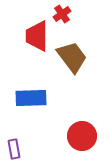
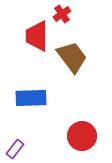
purple rectangle: moved 1 px right; rotated 48 degrees clockwise
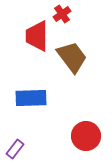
red circle: moved 4 px right
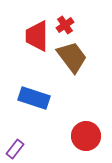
red cross: moved 3 px right, 11 px down
blue rectangle: moved 3 px right; rotated 20 degrees clockwise
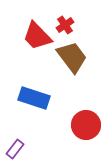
red trapezoid: rotated 44 degrees counterclockwise
red circle: moved 11 px up
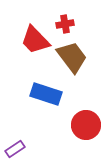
red cross: moved 1 px up; rotated 24 degrees clockwise
red trapezoid: moved 2 px left, 4 px down
blue rectangle: moved 12 px right, 4 px up
purple rectangle: rotated 18 degrees clockwise
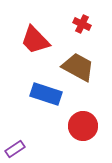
red cross: moved 17 px right; rotated 36 degrees clockwise
brown trapezoid: moved 6 px right, 10 px down; rotated 24 degrees counterclockwise
red circle: moved 3 px left, 1 px down
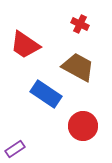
red cross: moved 2 px left
red trapezoid: moved 10 px left, 5 px down; rotated 12 degrees counterclockwise
blue rectangle: rotated 16 degrees clockwise
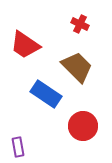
brown trapezoid: moved 1 px left; rotated 16 degrees clockwise
purple rectangle: moved 3 px right, 2 px up; rotated 66 degrees counterclockwise
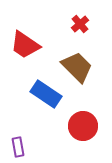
red cross: rotated 24 degrees clockwise
